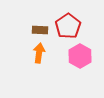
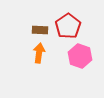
pink hexagon: rotated 10 degrees counterclockwise
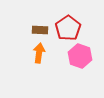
red pentagon: moved 2 px down
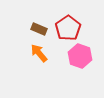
brown rectangle: moved 1 px left, 1 px up; rotated 21 degrees clockwise
orange arrow: rotated 48 degrees counterclockwise
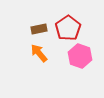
brown rectangle: rotated 35 degrees counterclockwise
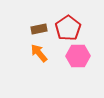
pink hexagon: moved 2 px left; rotated 20 degrees counterclockwise
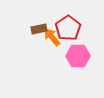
orange arrow: moved 13 px right, 16 px up
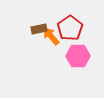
red pentagon: moved 2 px right
orange arrow: moved 1 px left, 1 px up
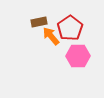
brown rectangle: moved 7 px up
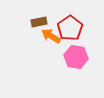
orange arrow: rotated 18 degrees counterclockwise
pink hexagon: moved 2 px left, 1 px down; rotated 10 degrees clockwise
